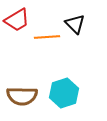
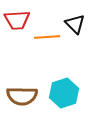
red trapezoid: rotated 28 degrees clockwise
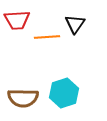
black triangle: rotated 20 degrees clockwise
brown semicircle: moved 1 px right, 2 px down
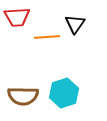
red trapezoid: moved 3 px up
brown semicircle: moved 2 px up
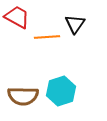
red trapezoid: rotated 148 degrees counterclockwise
cyan hexagon: moved 3 px left, 2 px up
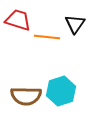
red trapezoid: moved 1 px right, 3 px down; rotated 12 degrees counterclockwise
orange line: rotated 10 degrees clockwise
brown semicircle: moved 3 px right
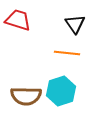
black triangle: rotated 10 degrees counterclockwise
orange line: moved 20 px right, 16 px down
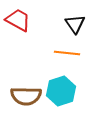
red trapezoid: rotated 12 degrees clockwise
